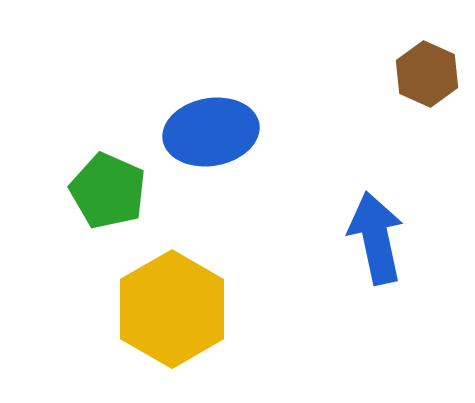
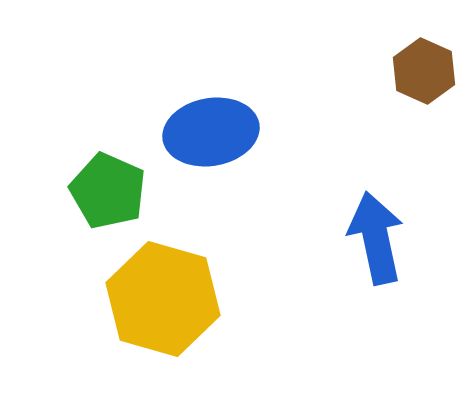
brown hexagon: moved 3 px left, 3 px up
yellow hexagon: moved 9 px left, 10 px up; rotated 14 degrees counterclockwise
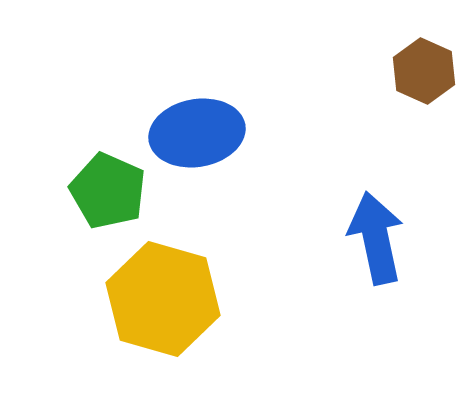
blue ellipse: moved 14 px left, 1 px down
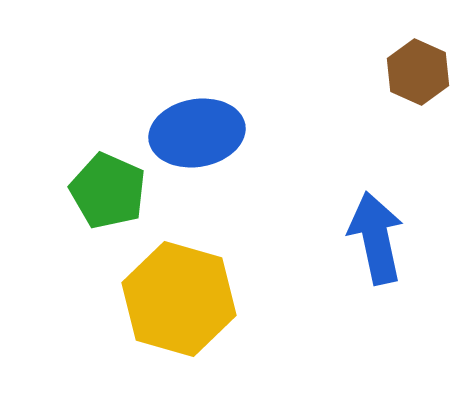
brown hexagon: moved 6 px left, 1 px down
yellow hexagon: moved 16 px right
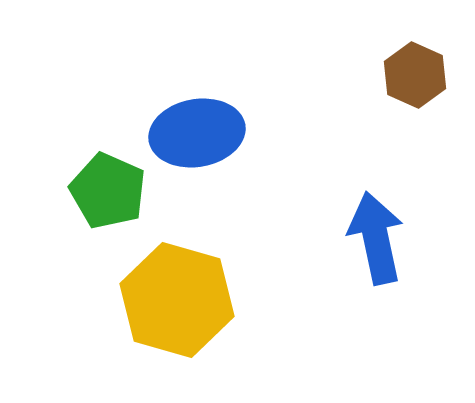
brown hexagon: moved 3 px left, 3 px down
yellow hexagon: moved 2 px left, 1 px down
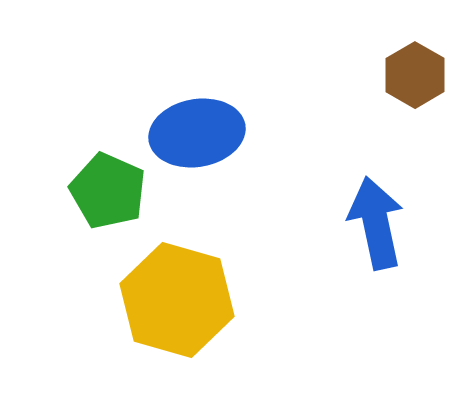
brown hexagon: rotated 6 degrees clockwise
blue arrow: moved 15 px up
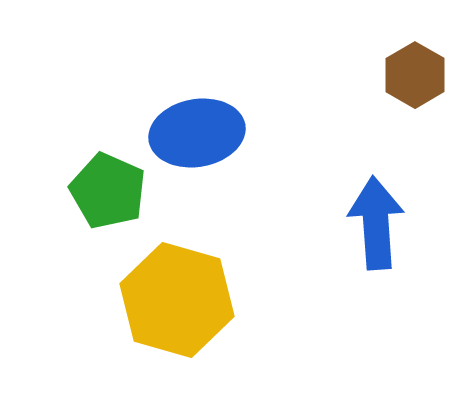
blue arrow: rotated 8 degrees clockwise
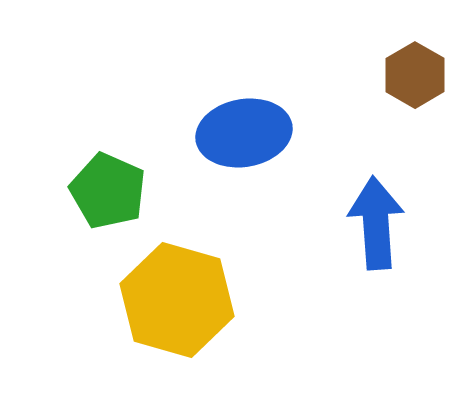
blue ellipse: moved 47 px right
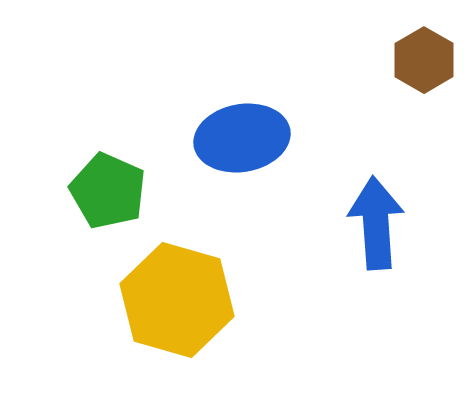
brown hexagon: moved 9 px right, 15 px up
blue ellipse: moved 2 px left, 5 px down
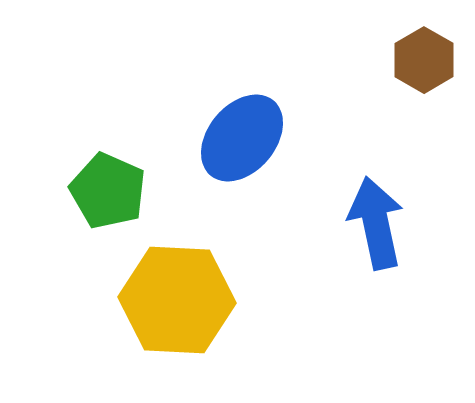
blue ellipse: rotated 40 degrees counterclockwise
blue arrow: rotated 8 degrees counterclockwise
yellow hexagon: rotated 13 degrees counterclockwise
